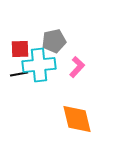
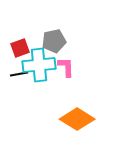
red square: moved 1 px up; rotated 18 degrees counterclockwise
pink L-shape: moved 11 px left; rotated 45 degrees counterclockwise
orange diamond: rotated 44 degrees counterclockwise
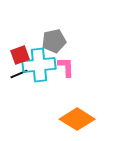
red square: moved 7 px down
black line: rotated 12 degrees counterclockwise
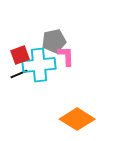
pink L-shape: moved 11 px up
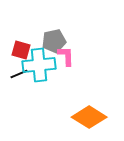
red square: moved 1 px right, 5 px up; rotated 36 degrees clockwise
orange diamond: moved 12 px right, 2 px up
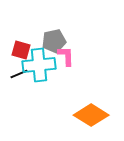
orange diamond: moved 2 px right, 2 px up
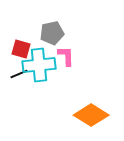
gray pentagon: moved 2 px left, 8 px up
red square: moved 1 px up
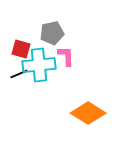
orange diamond: moved 3 px left, 2 px up
